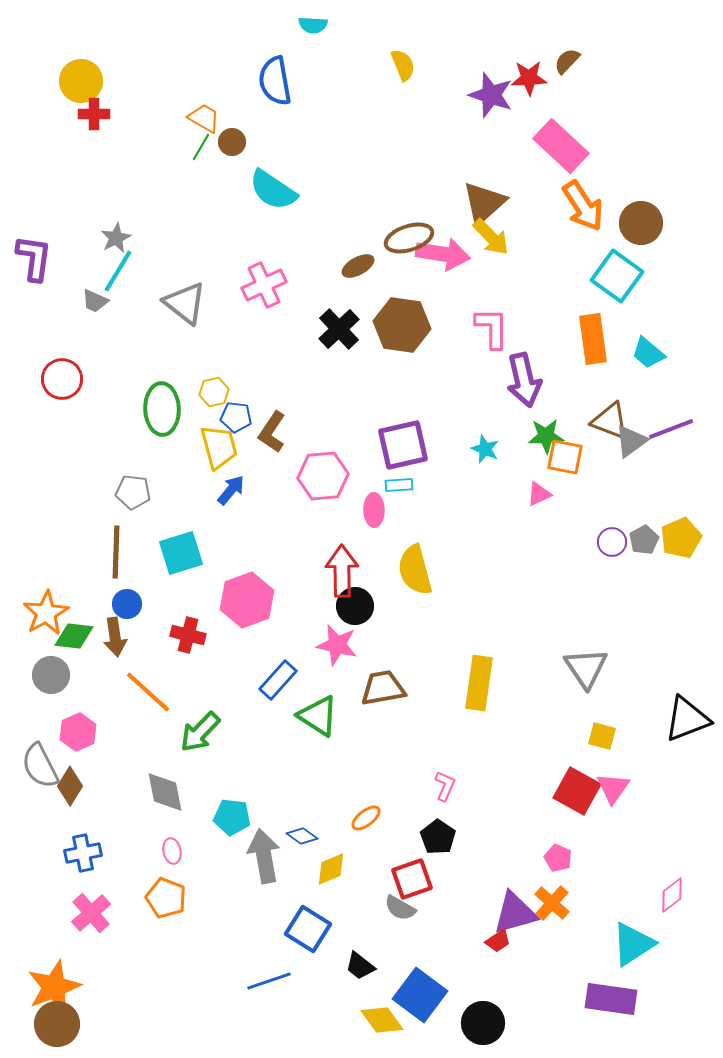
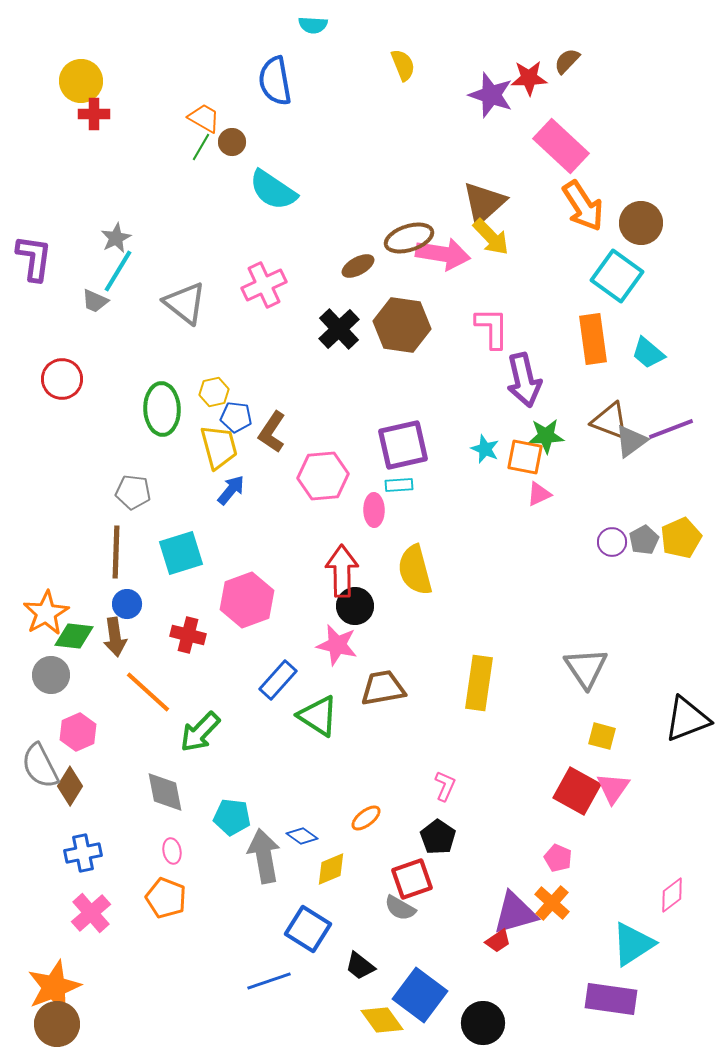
orange square at (565, 457): moved 40 px left
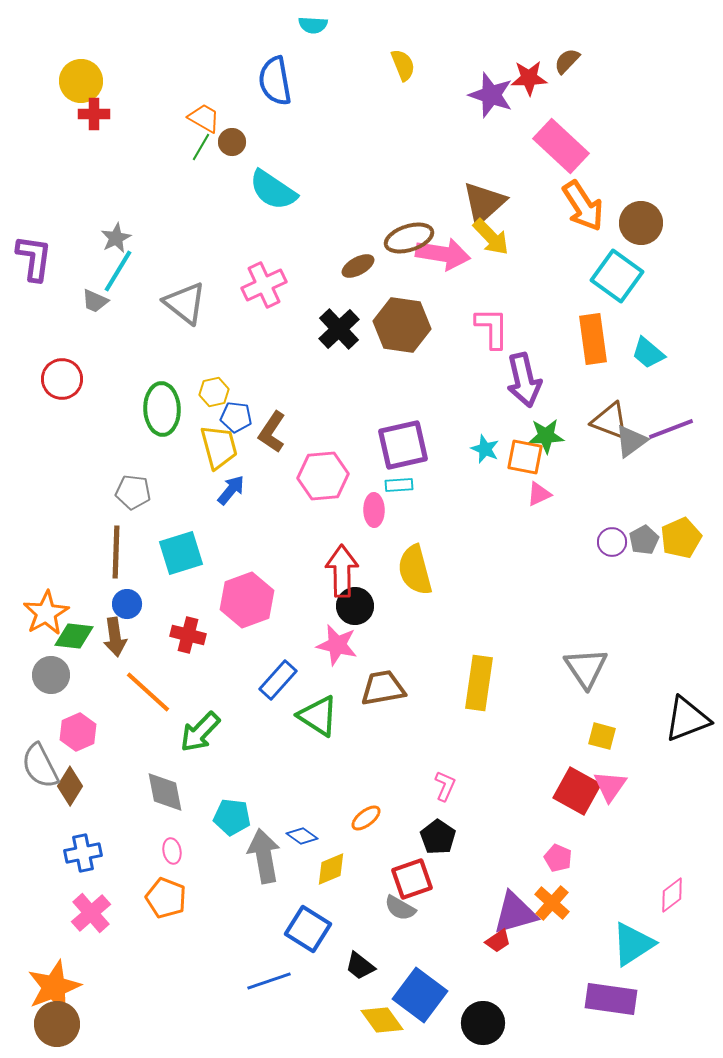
pink triangle at (613, 788): moved 3 px left, 2 px up
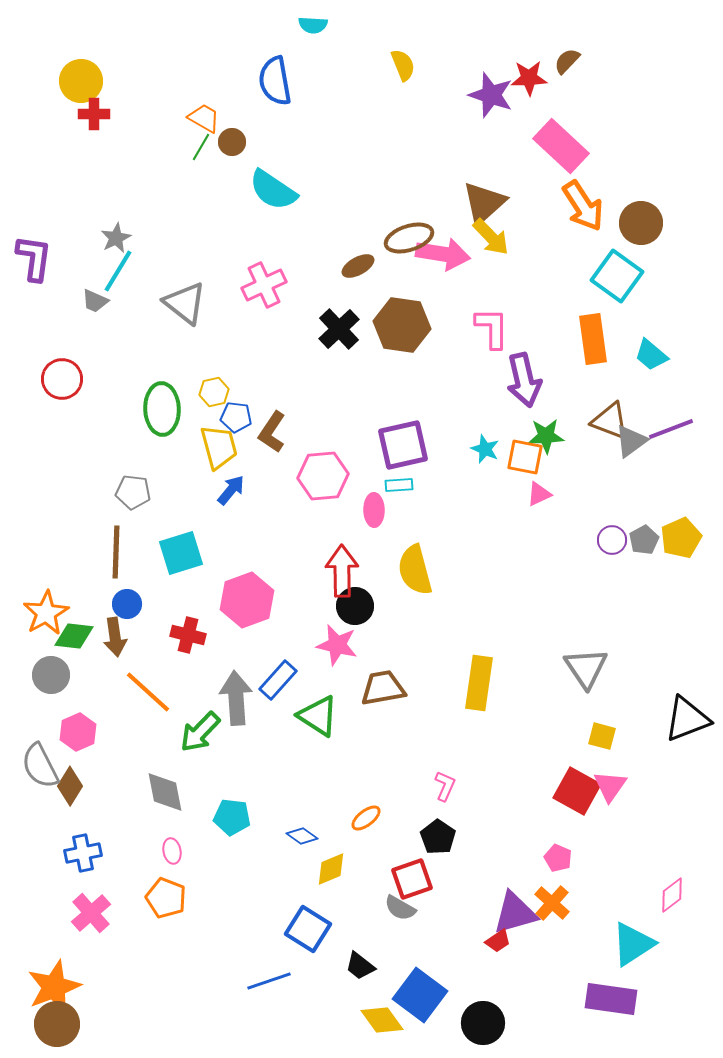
cyan trapezoid at (648, 353): moved 3 px right, 2 px down
purple circle at (612, 542): moved 2 px up
gray arrow at (264, 856): moved 28 px left, 158 px up; rotated 6 degrees clockwise
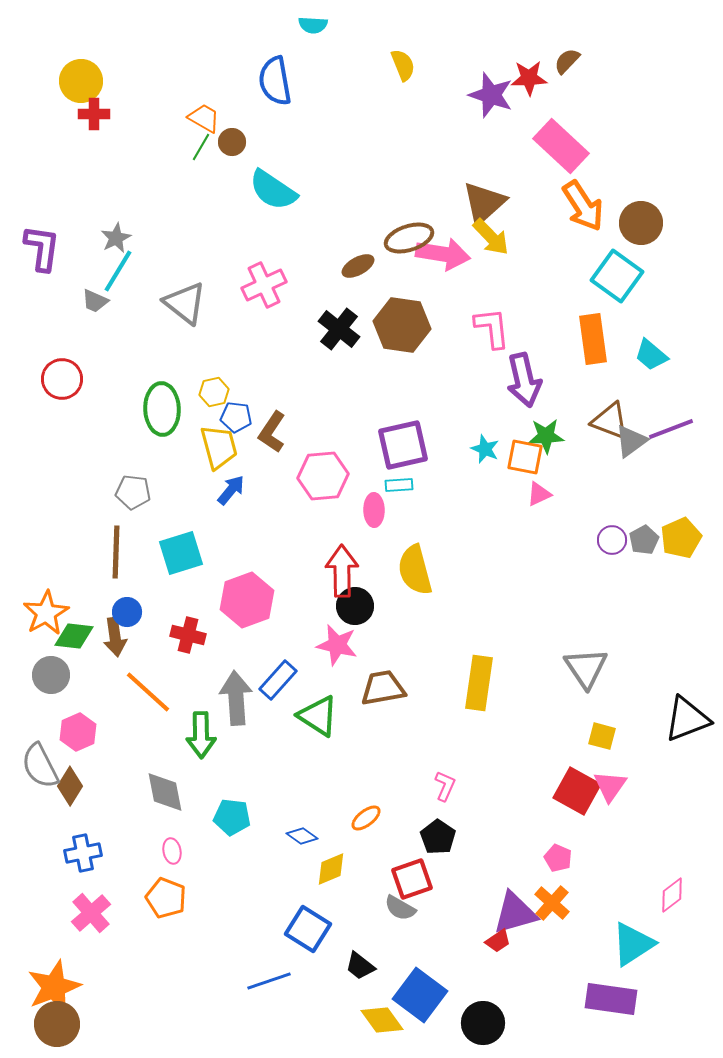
purple L-shape at (34, 258): moved 8 px right, 10 px up
pink L-shape at (492, 328): rotated 6 degrees counterclockwise
black cross at (339, 329): rotated 9 degrees counterclockwise
blue circle at (127, 604): moved 8 px down
green arrow at (200, 732): moved 1 px right, 3 px down; rotated 45 degrees counterclockwise
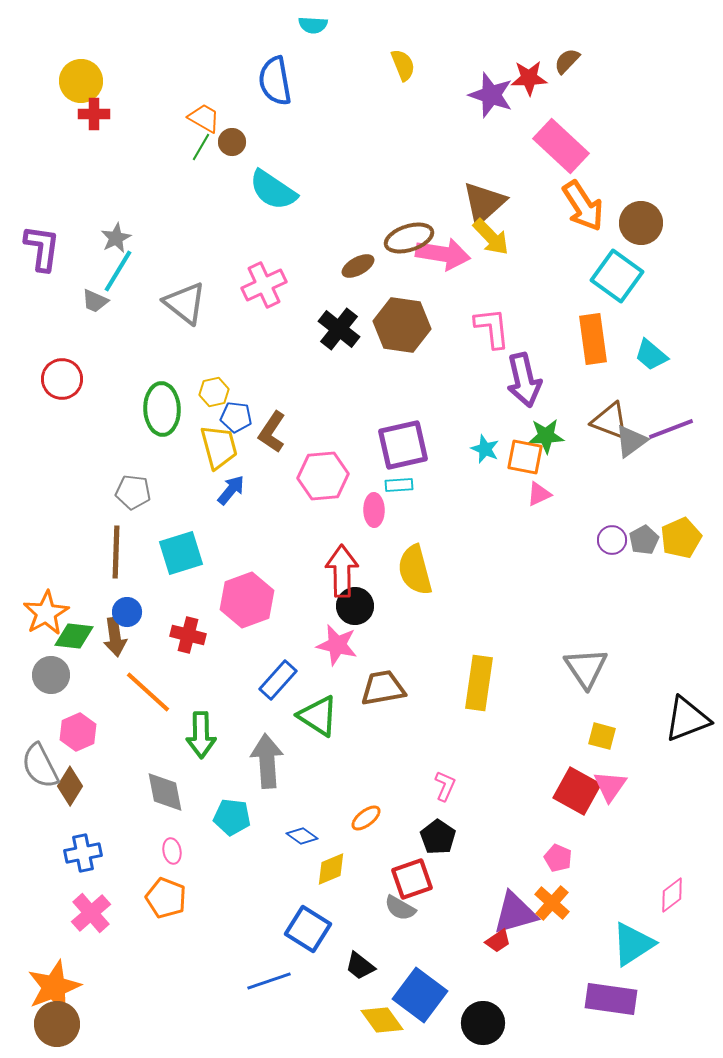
gray arrow at (236, 698): moved 31 px right, 63 px down
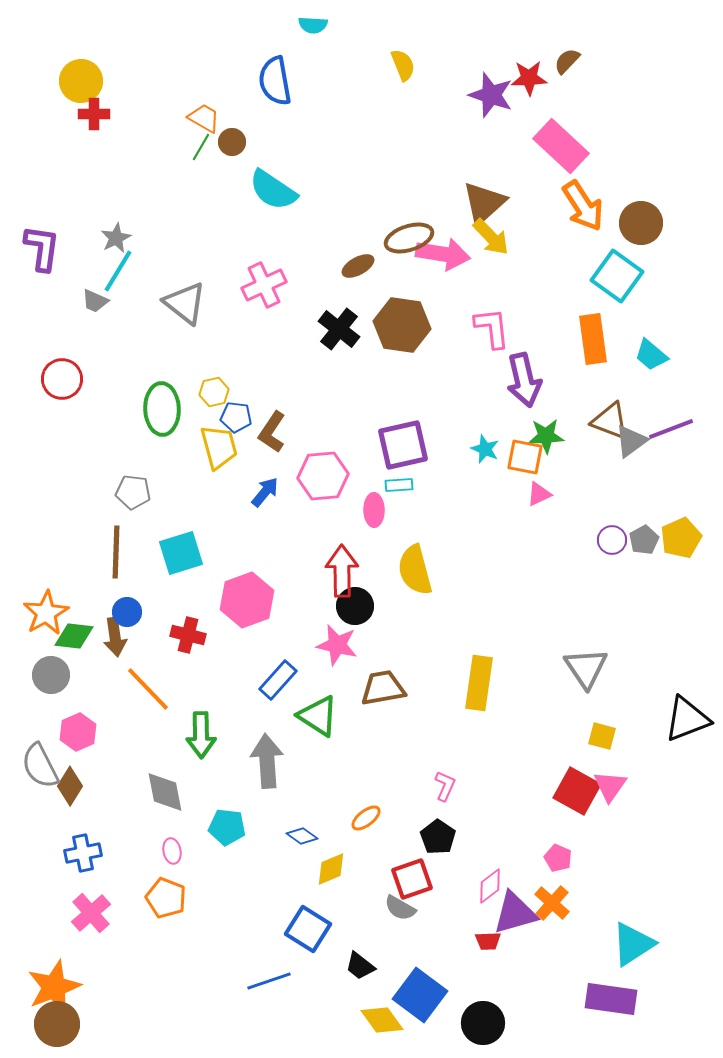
blue arrow at (231, 490): moved 34 px right, 2 px down
orange line at (148, 692): moved 3 px up; rotated 4 degrees clockwise
cyan pentagon at (232, 817): moved 5 px left, 10 px down
pink diamond at (672, 895): moved 182 px left, 9 px up
red trapezoid at (498, 941): moved 10 px left; rotated 32 degrees clockwise
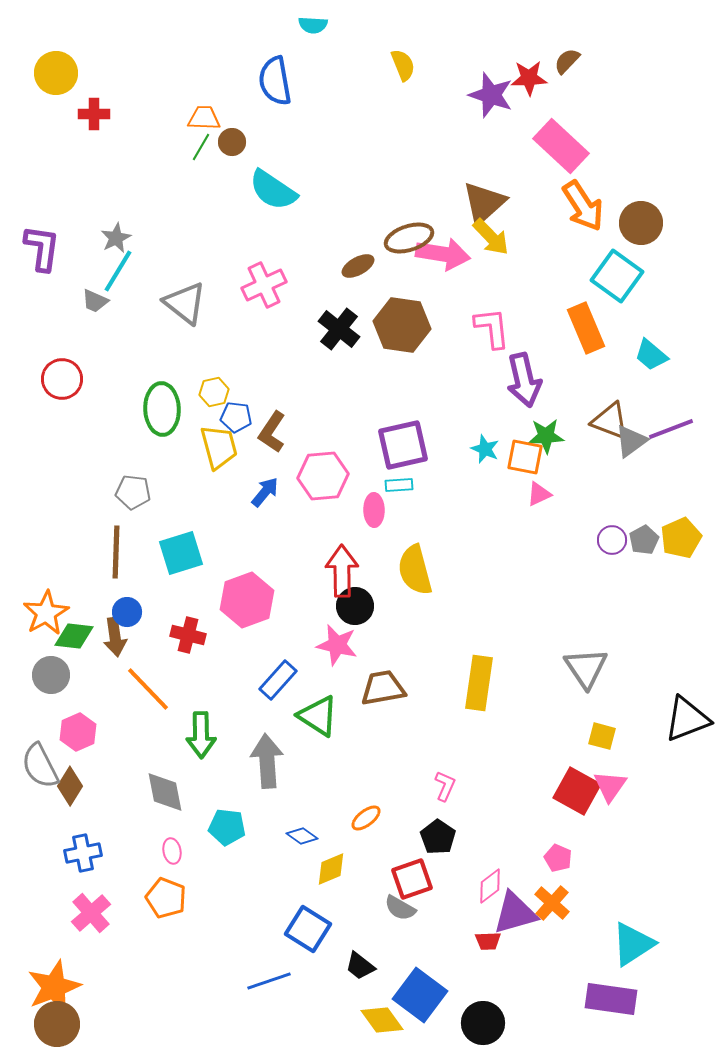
yellow circle at (81, 81): moved 25 px left, 8 px up
orange trapezoid at (204, 118): rotated 28 degrees counterclockwise
orange rectangle at (593, 339): moved 7 px left, 11 px up; rotated 15 degrees counterclockwise
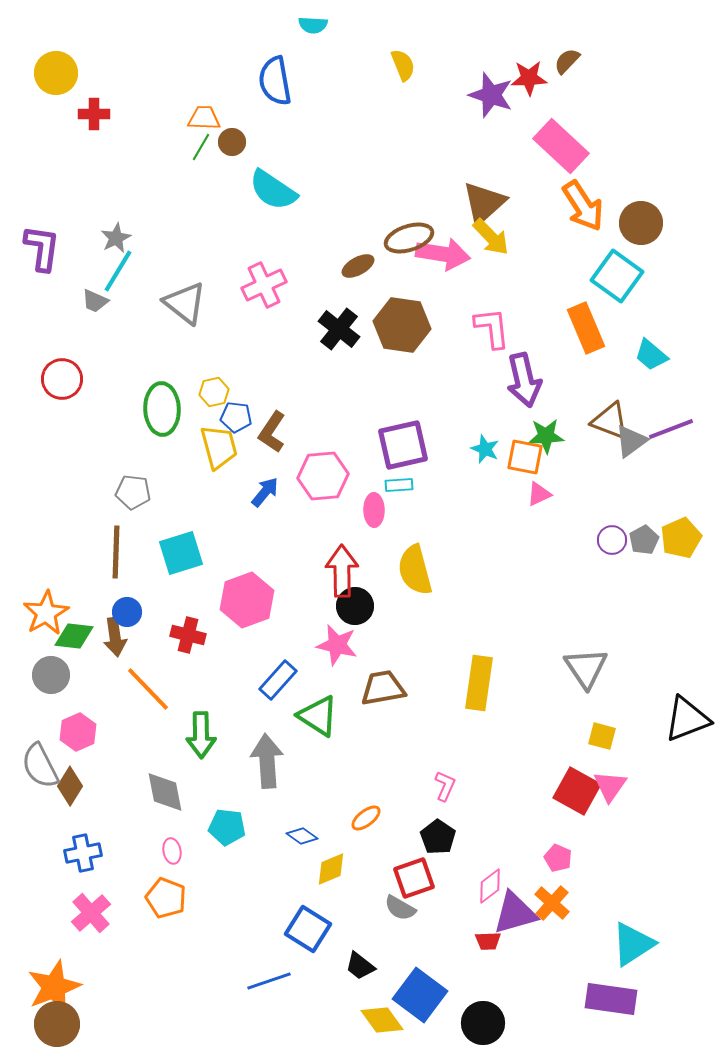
red square at (412, 879): moved 2 px right, 1 px up
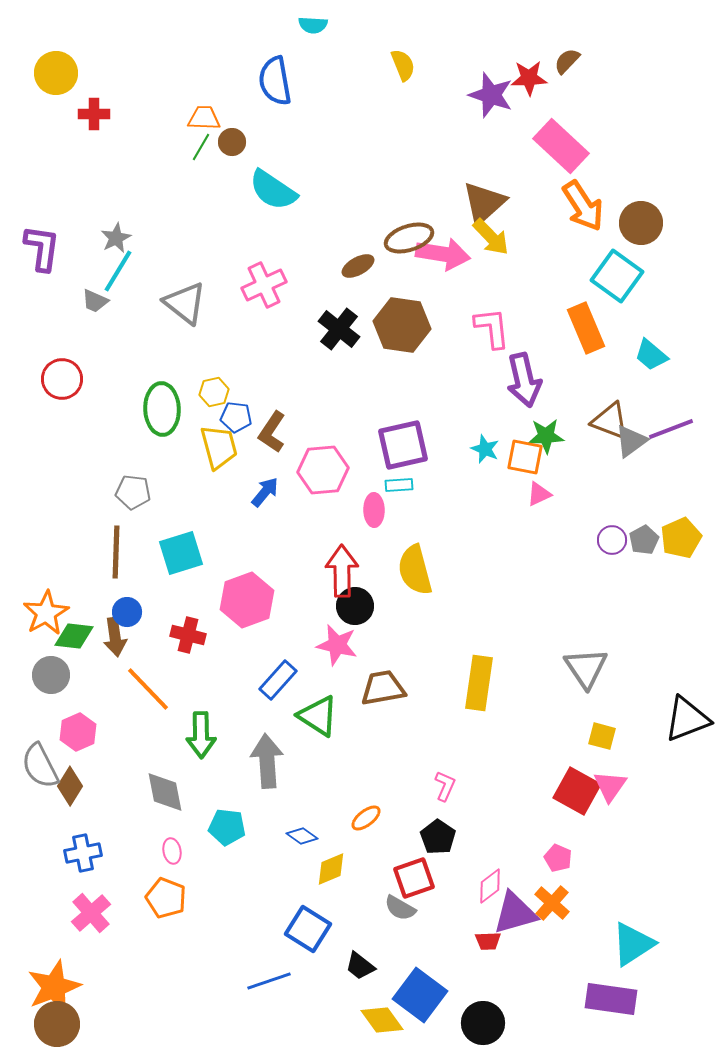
pink hexagon at (323, 476): moved 6 px up
